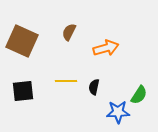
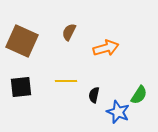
black semicircle: moved 8 px down
black square: moved 2 px left, 4 px up
blue star: rotated 25 degrees clockwise
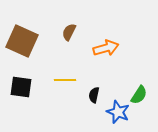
yellow line: moved 1 px left, 1 px up
black square: rotated 15 degrees clockwise
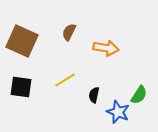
orange arrow: rotated 25 degrees clockwise
yellow line: rotated 30 degrees counterclockwise
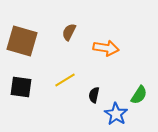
brown square: rotated 8 degrees counterclockwise
blue star: moved 2 px left, 2 px down; rotated 10 degrees clockwise
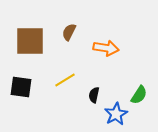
brown square: moved 8 px right; rotated 16 degrees counterclockwise
blue star: rotated 10 degrees clockwise
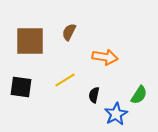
orange arrow: moved 1 px left, 9 px down
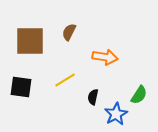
black semicircle: moved 1 px left, 2 px down
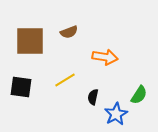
brown semicircle: rotated 138 degrees counterclockwise
